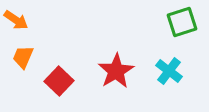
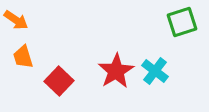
orange trapezoid: rotated 40 degrees counterclockwise
cyan cross: moved 14 px left
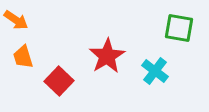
green square: moved 3 px left, 6 px down; rotated 28 degrees clockwise
red star: moved 9 px left, 15 px up
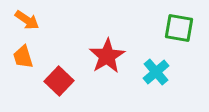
orange arrow: moved 11 px right
cyan cross: moved 1 px right, 1 px down; rotated 12 degrees clockwise
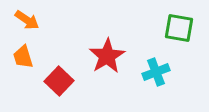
cyan cross: rotated 20 degrees clockwise
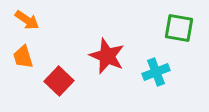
red star: rotated 18 degrees counterclockwise
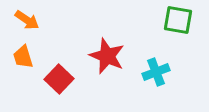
green square: moved 1 px left, 8 px up
red square: moved 2 px up
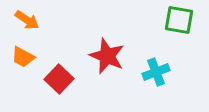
green square: moved 1 px right
orange trapezoid: rotated 45 degrees counterclockwise
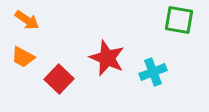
red star: moved 2 px down
cyan cross: moved 3 px left
